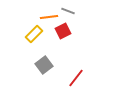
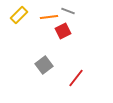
yellow rectangle: moved 15 px left, 19 px up
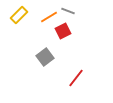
orange line: rotated 24 degrees counterclockwise
gray square: moved 1 px right, 8 px up
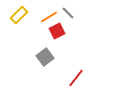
gray line: moved 2 px down; rotated 24 degrees clockwise
red square: moved 6 px left
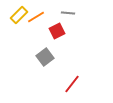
gray line: rotated 40 degrees counterclockwise
orange line: moved 13 px left
red line: moved 4 px left, 6 px down
